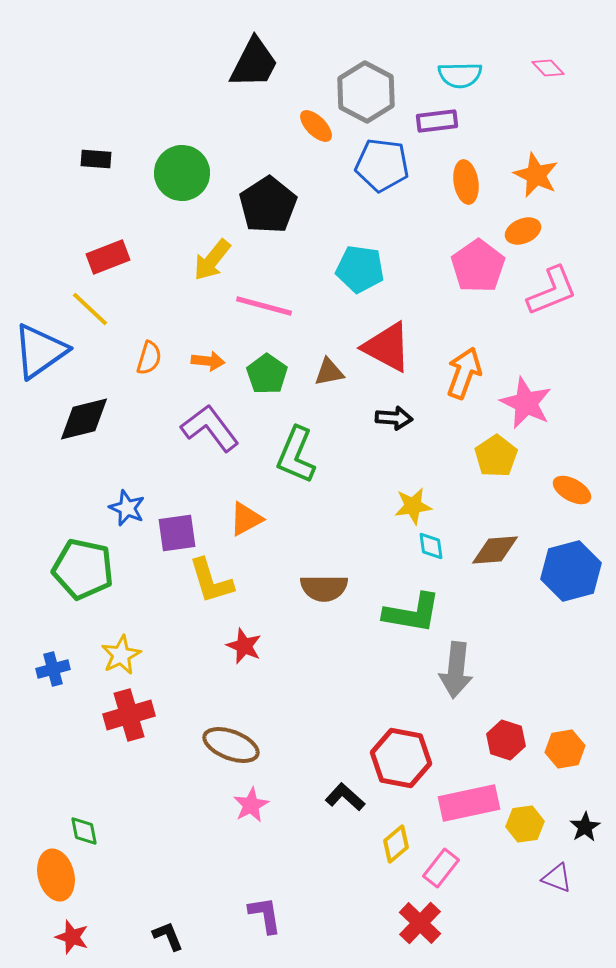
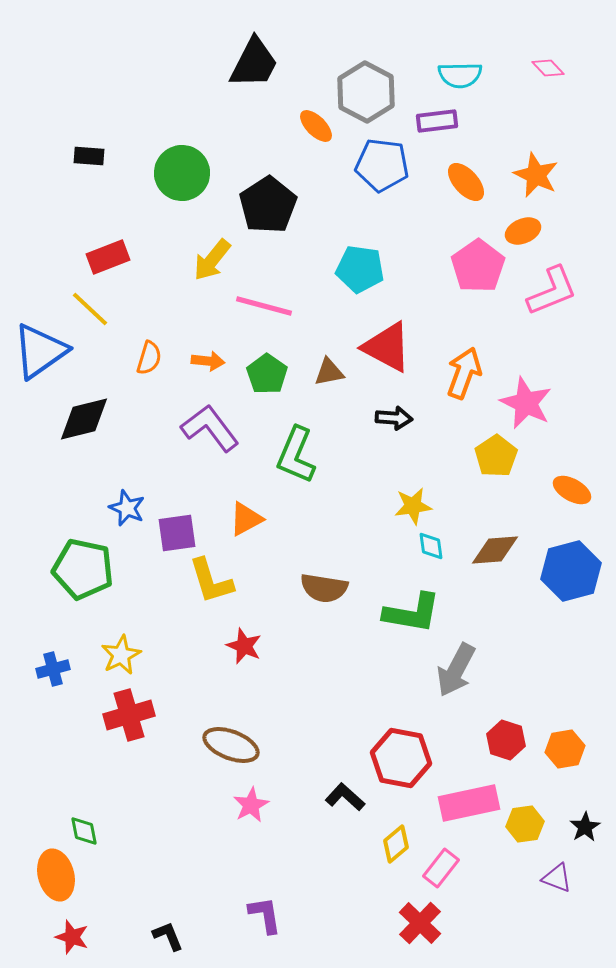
black rectangle at (96, 159): moved 7 px left, 3 px up
orange ellipse at (466, 182): rotated 33 degrees counterclockwise
brown semicircle at (324, 588): rotated 9 degrees clockwise
gray arrow at (456, 670): rotated 22 degrees clockwise
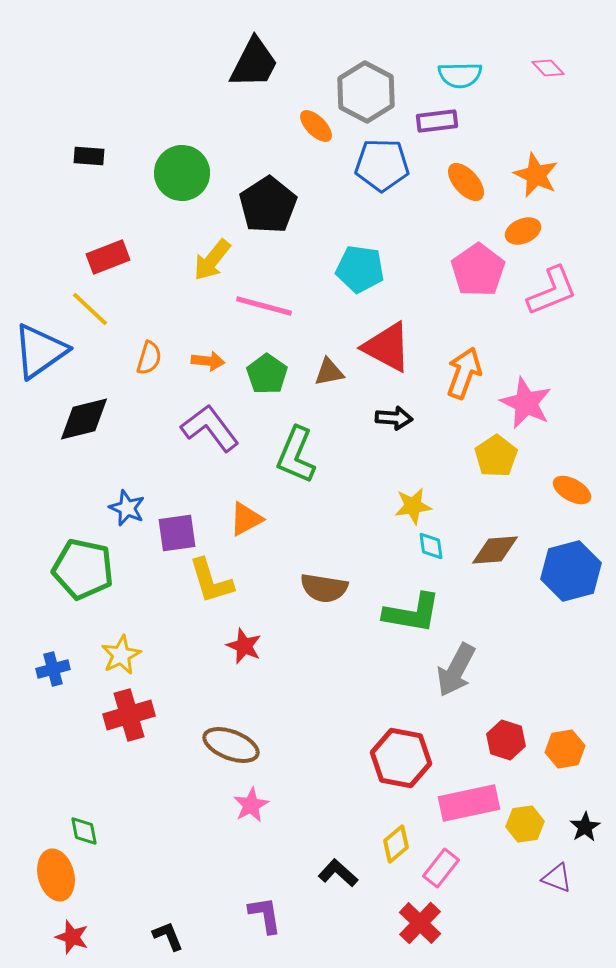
blue pentagon at (382, 165): rotated 6 degrees counterclockwise
pink pentagon at (478, 266): moved 4 px down
black L-shape at (345, 797): moved 7 px left, 76 px down
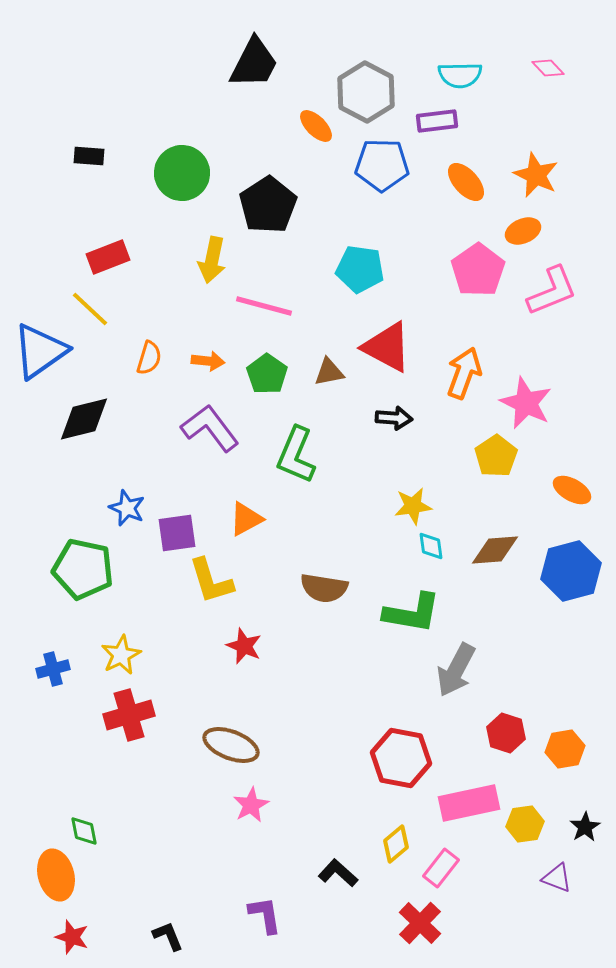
yellow arrow at (212, 260): rotated 27 degrees counterclockwise
red hexagon at (506, 740): moved 7 px up
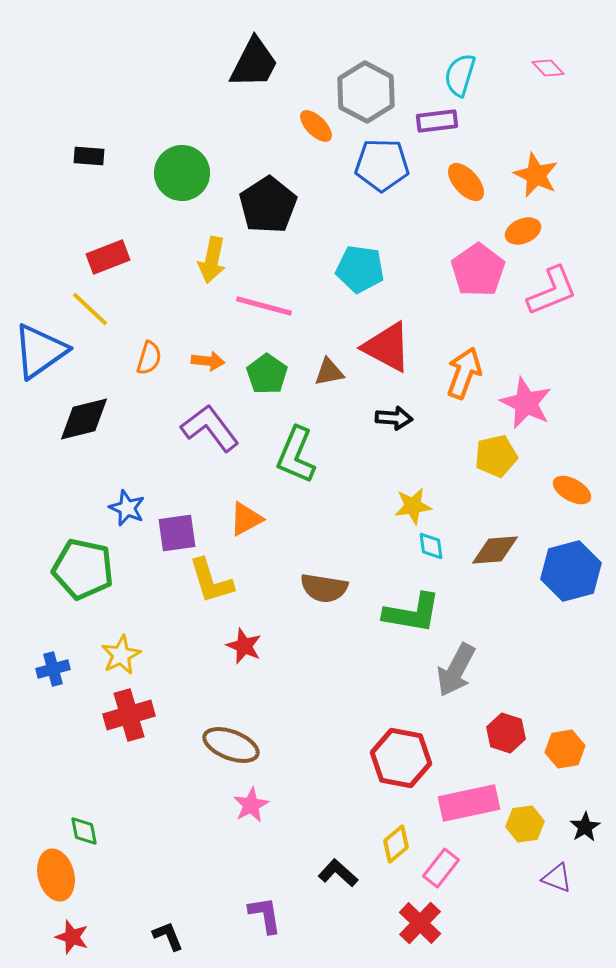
cyan semicircle at (460, 75): rotated 108 degrees clockwise
yellow pentagon at (496, 456): rotated 21 degrees clockwise
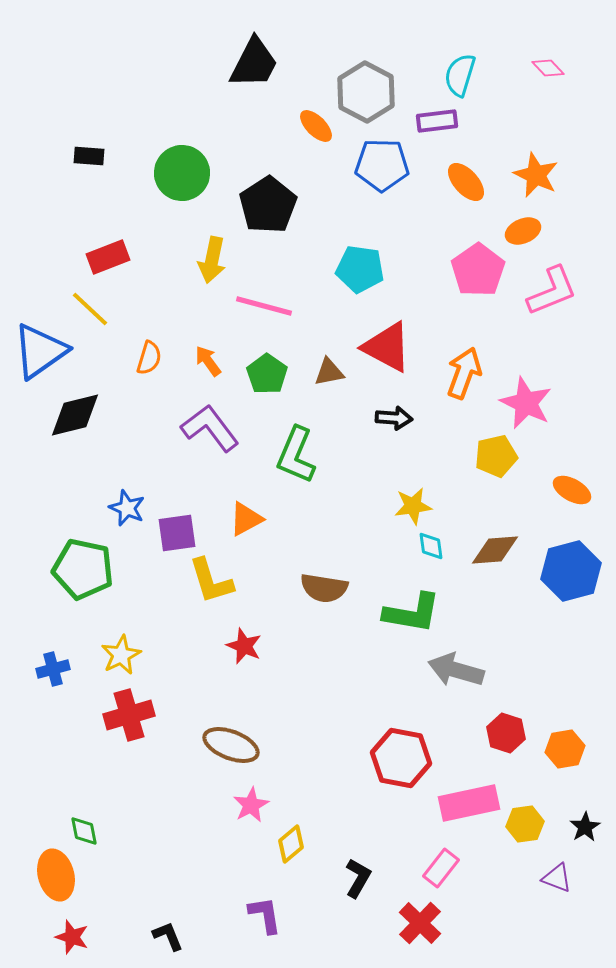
orange arrow at (208, 361): rotated 132 degrees counterclockwise
black diamond at (84, 419): moved 9 px left, 4 px up
gray arrow at (456, 670): rotated 78 degrees clockwise
yellow diamond at (396, 844): moved 105 px left
black L-shape at (338, 873): moved 20 px right, 5 px down; rotated 78 degrees clockwise
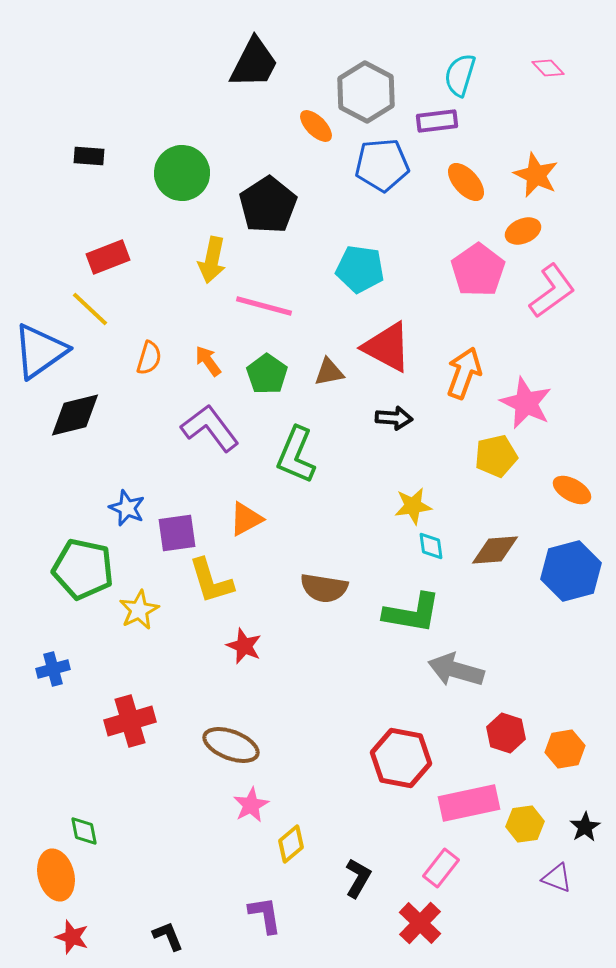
blue pentagon at (382, 165): rotated 6 degrees counterclockwise
pink L-shape at (552, 291): rotated 14 degrees counterclockwise
yellow star at (121, 655): moved 18 px right, 45 px up
red cross at (129, 715): moved 1 px right, 6 px down
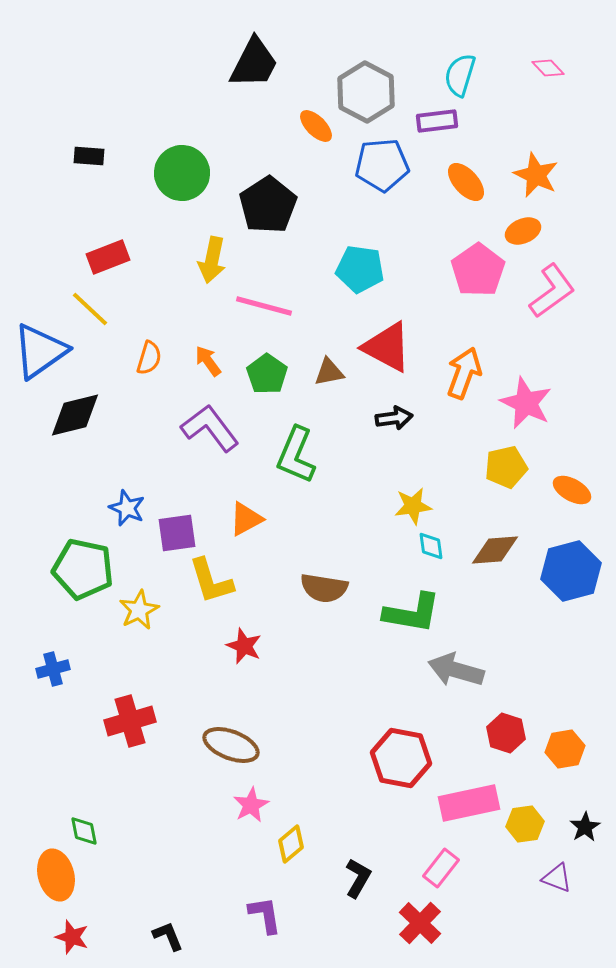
black arrow at (394, 418): rotated 12 degrees counterclockwise
yellow pentagon at (496, 456): moved 10 px right, 11 px down
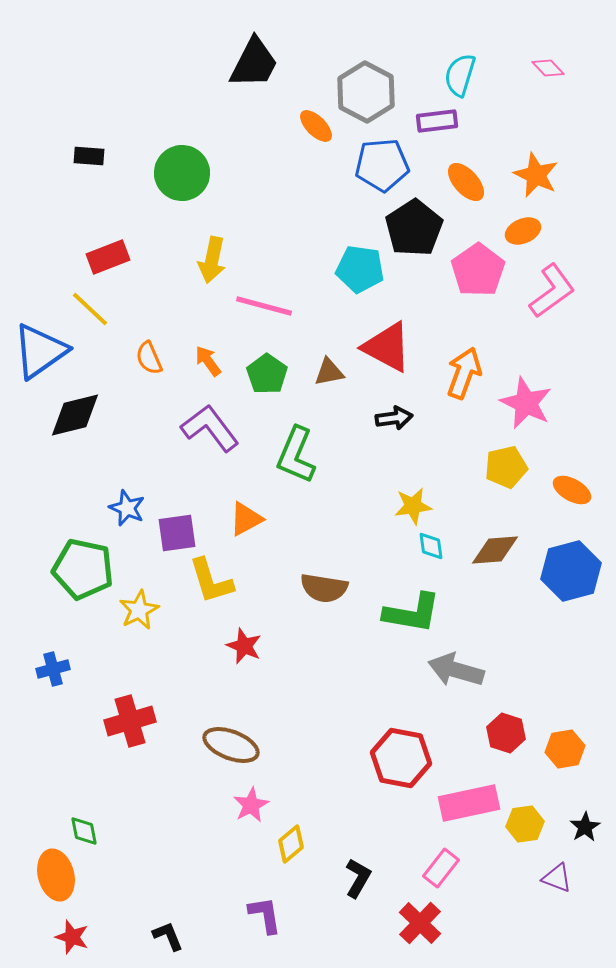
black pentagon at (268, 205): moved 146 px right, 23 px down
orange semicircle at (149, 358): rotated 140 degrees clockwise
